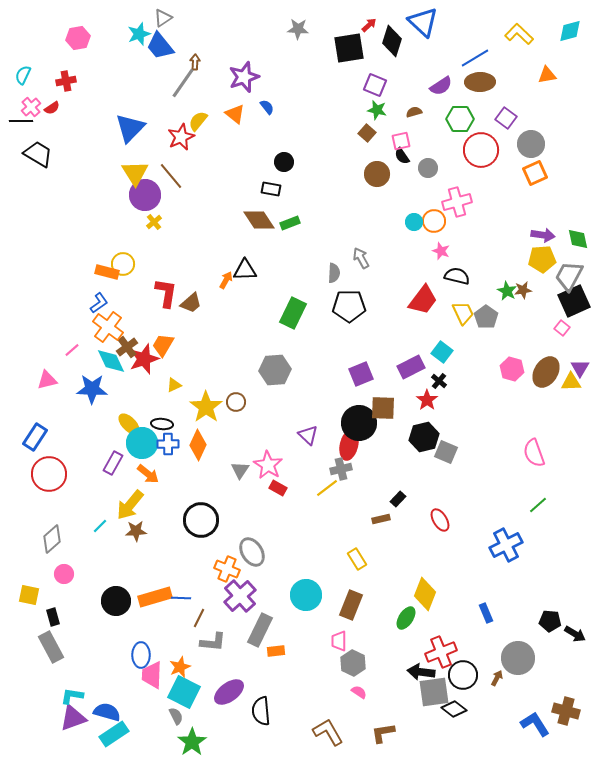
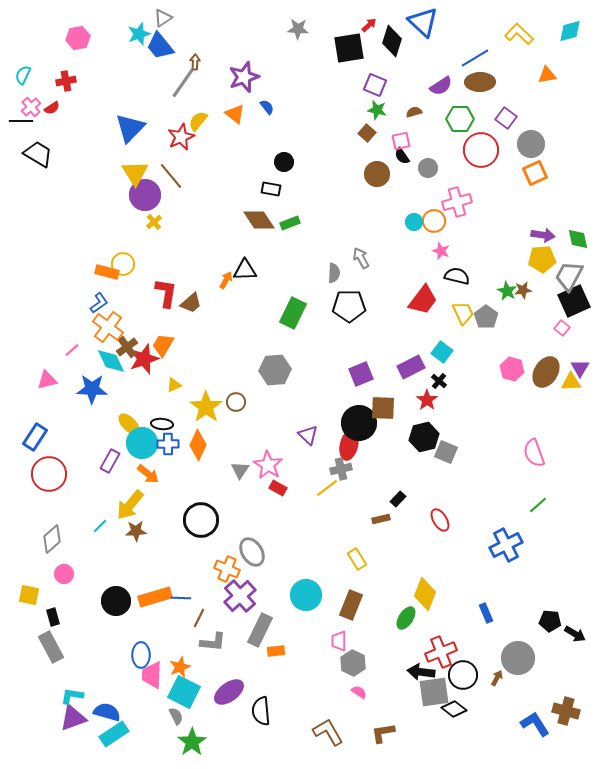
purple rectangle at (113, 463): moved 3 px left, 2 px up
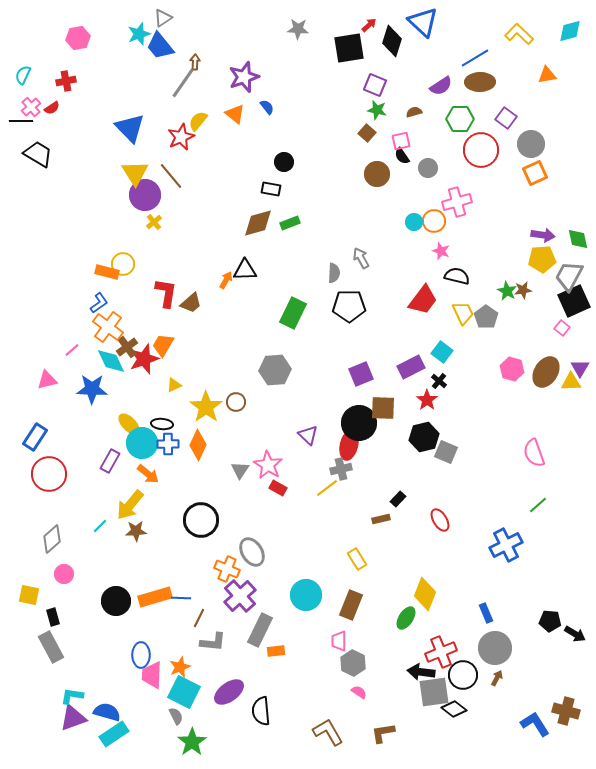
blue triangle at (130, 128): rotated 28 degrees counterclockwise
brown diamond at (259, 220): moved 1 px left, 3 px down; rotated 72 degrees counterclockwise
gray circle at (518, 658): moved 23 px left, 10 px up
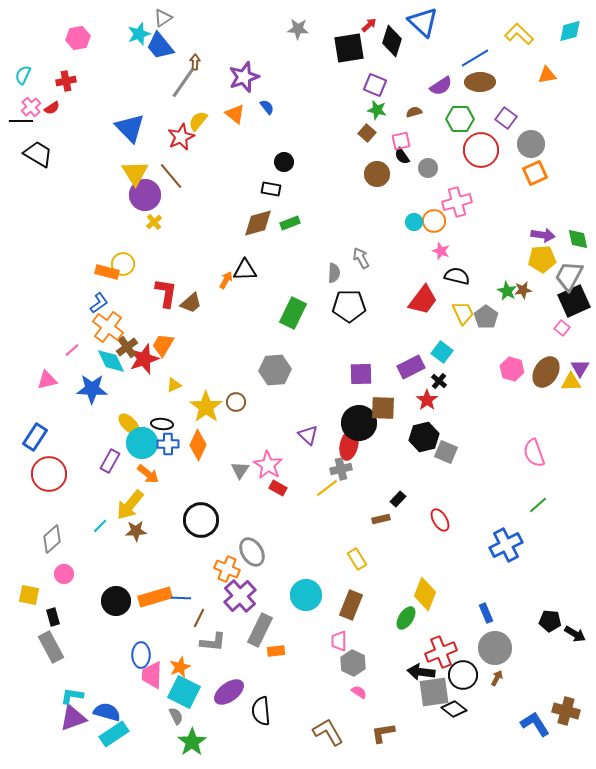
purple square at (361, 374): rotated 20 degrees clockwise
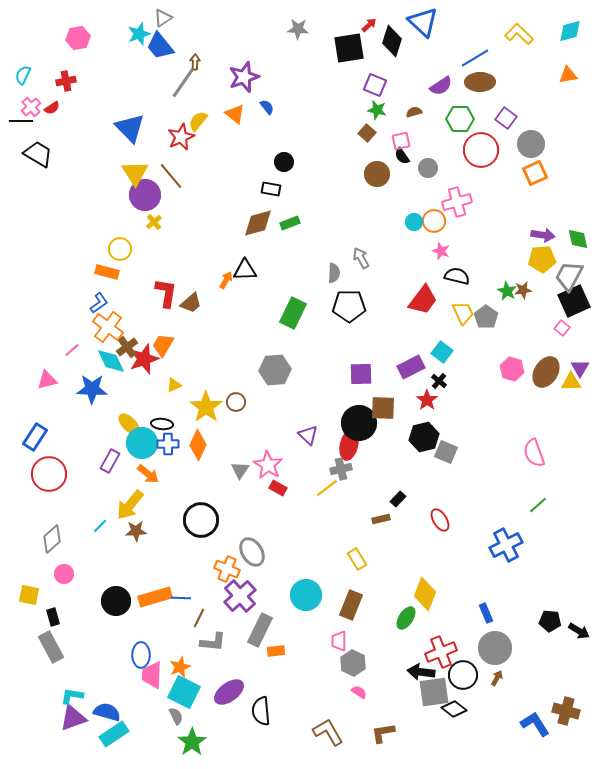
orange triangle at (547, 75): moved 21 px right
yellow circle at (123, 264): moved 3 px left, 15 px up
black arrow at (575, 634): moved 4 px right, 3 px up
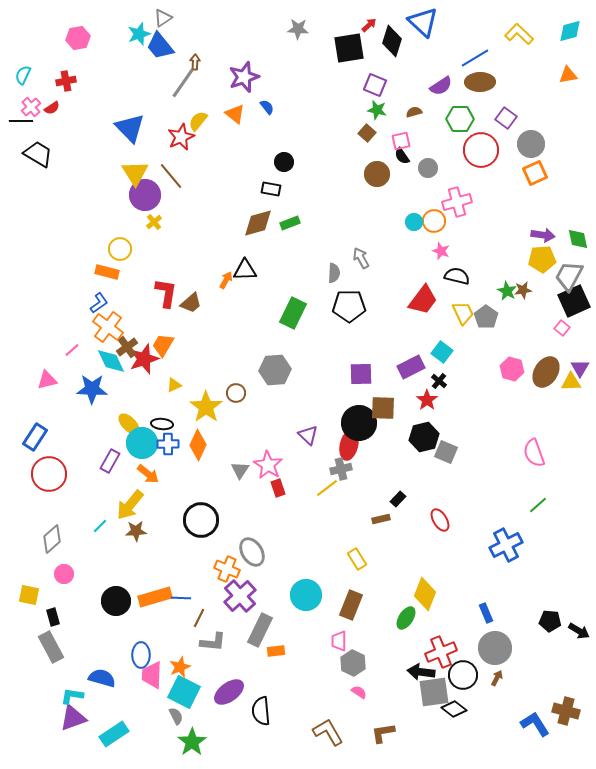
brown circle at (236, 402): moved 9 px up
red rectangle at (278, 488): rotated 42 degrees clockwise
blue semicircle at (107, 712): moved 5 px left, 34 px up
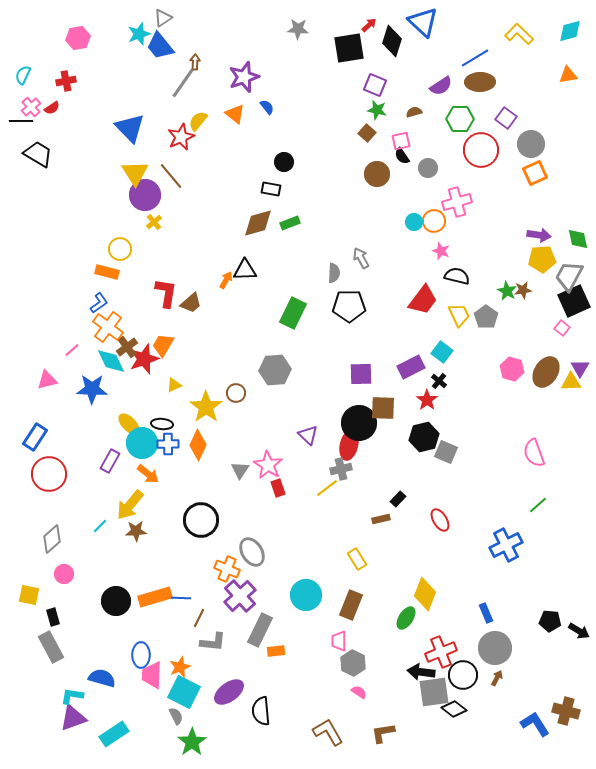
purple arrow at (543, 235): moved 4 px left
yellow trapezoid at (463, 313): moved 4 px left, 2 px down
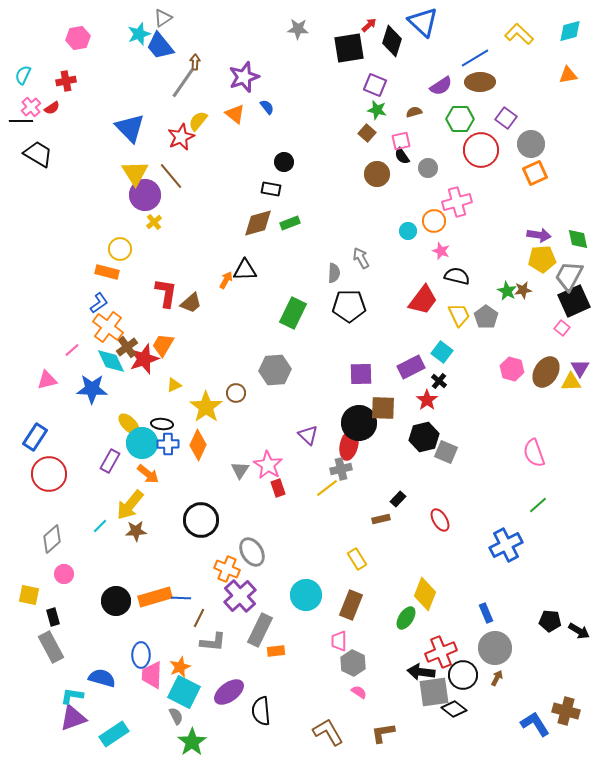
cyan circle at (414, 222): moved 6 px left, 9 px down
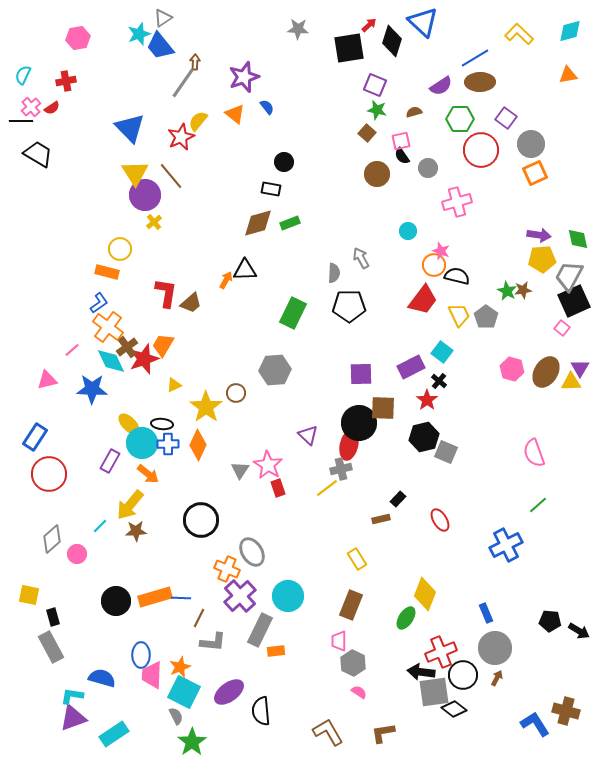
orange circle at (434, 221): moved 44 px down
pink circle at (64, 574): moved 13 px right, 20 px up
cyan circle at (306, 595): moved 18 px left, 1 px down
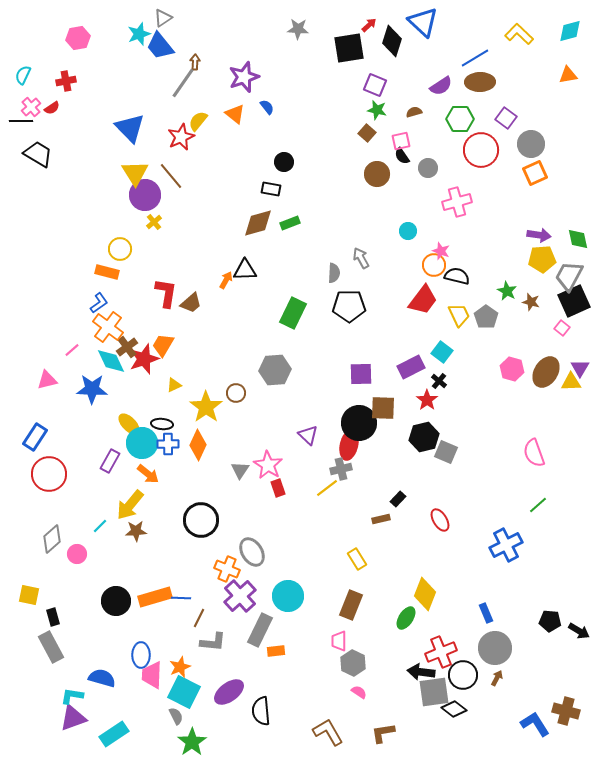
brown star at (523, 290): moved 8 px right, 12 px down; rotated 24 degrees clockwise
